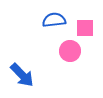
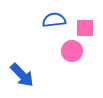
pink circle: moved 2 px right
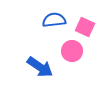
pink square: moved 1 px up; rotated 24 degrees clockwise
blue arrow: moved 18 px right, 8 px up; rotated 12 degrees counterclockwise
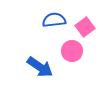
pink square: rotated 30 degrees clockwise
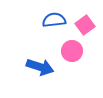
pink square: moved 2 px up
blue arrow: rotated 16 degrees counterclockwise
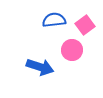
pink circle: moved 1 px up
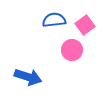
blue arrow: moved 12 px left, 10 px down
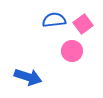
pink square: moved 2 px left, 1 px up
pink circle: moved 1 px down
